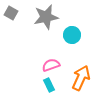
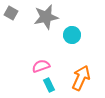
pink semicircle: moved 10 px left, 1 px down
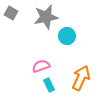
cyan circle: moved 5 px left, 1 px down
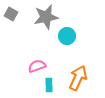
gray square: moved 1 px down
pink semicircle: moved 4 px left
orange arrow: moved 3 px left
cyan rectangle: rotated 24 degrees clockwise
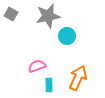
gray star: moved 2 px right, 1 px up
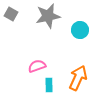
cyan circle: moved 13 px right, 6 px up
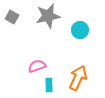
gray square: moved 1 px right, 3 px down
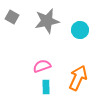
gray star: moved 1 px left, 5 px down
pink semicircle: moved 5 px right
cyan rectangle: moved 3 px left, 2 px down
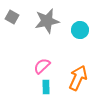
pink semicircle: rotated 24 degrees counterclockwise
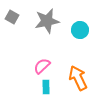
orange arrow: rotated 50 degrees counterclockwise
